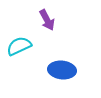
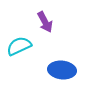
purple arrow: moved 2 px left, 2 px down
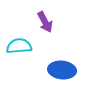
cyan semicircle: rotated 20 degrees clockwise
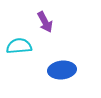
blue ellipse: rotated 12 degrees counterclockwise
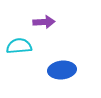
purple arrow: moved 1 px left; rotated 65 degrees counterclockwise
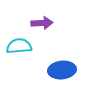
purple arrow: moved 2 px left, 1 px down
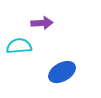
blue ellipse: moved 2 px down; rotated 24 degrees counterclockwise
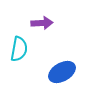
cyan semicircle: moved 3 px down; rotated 105 degrees clockwise
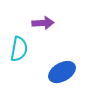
purple arrow: moved 1 px right
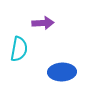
blue ellipse: rotated 28 degrees clockwise
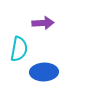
blue ellipse: moved 18 px left
